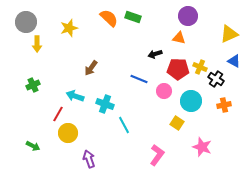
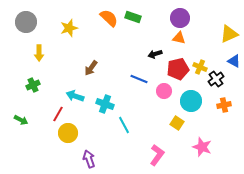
purple circle: moved 8 px left, 2 px down
yellow arrow: moved 2 px right, 9 px down
red pentagon: rotated 15 degrees counterclockwise
black cross: rotated 21 degrees clockwise
green arrow: moved 12 px left, 26 px up
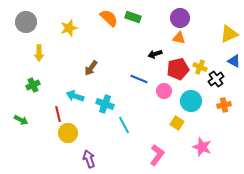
red line: rotated 42 degrees counterclockwise
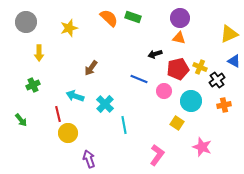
black cross: moved 1 px right, 1 px down
cyan cross: rotated 24 degrees clockwise
green arrow: rotated 24 degrees clockwise
cyan line: rotated 18 degrees clockwise
